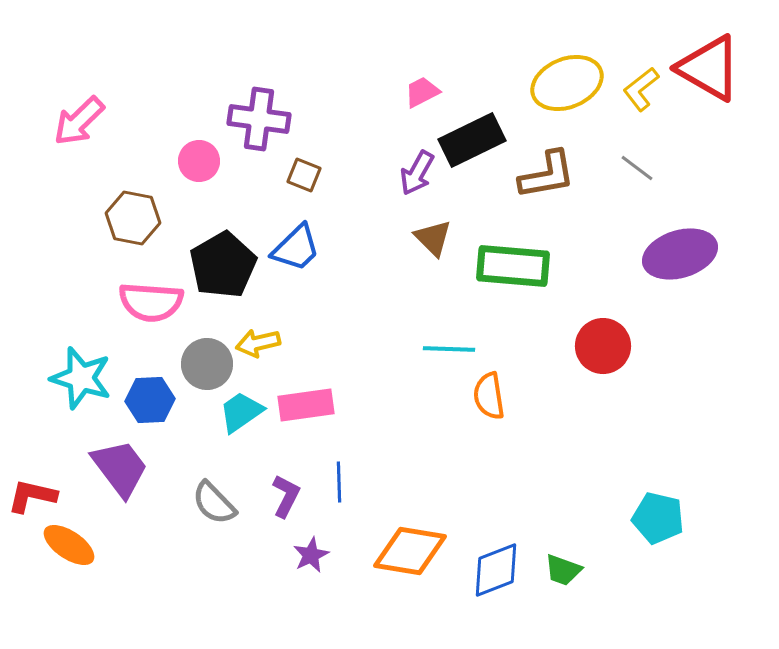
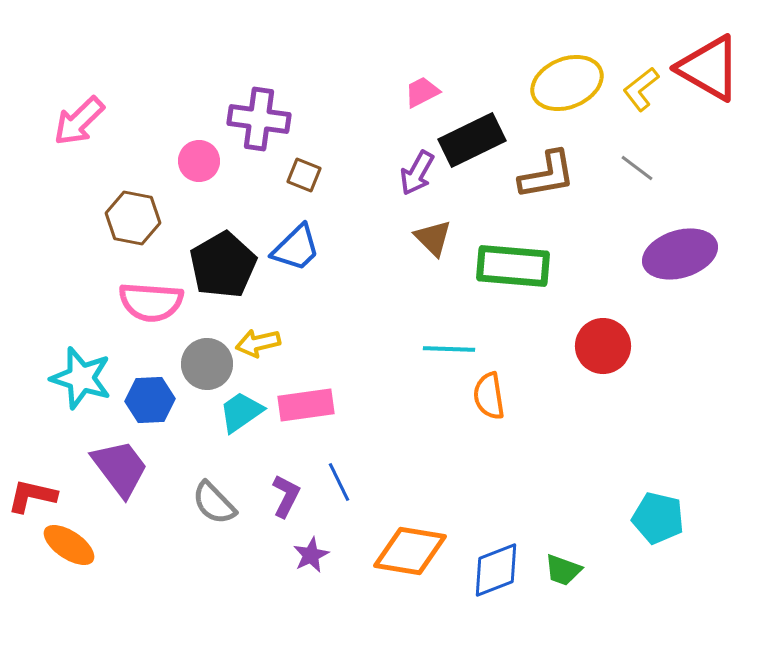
blue line: rotated 24 degrees counterclockwise
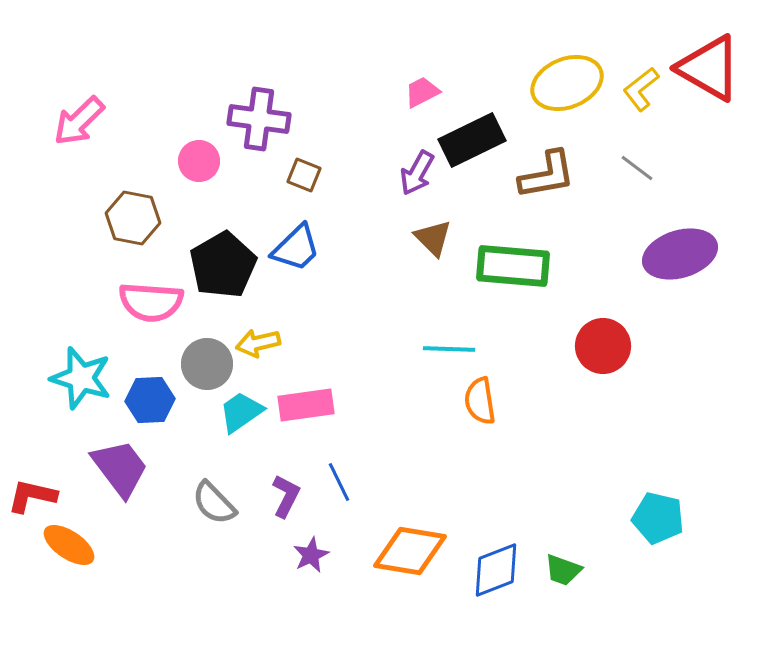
orange semicircle: moved 9 px left, 5 px down
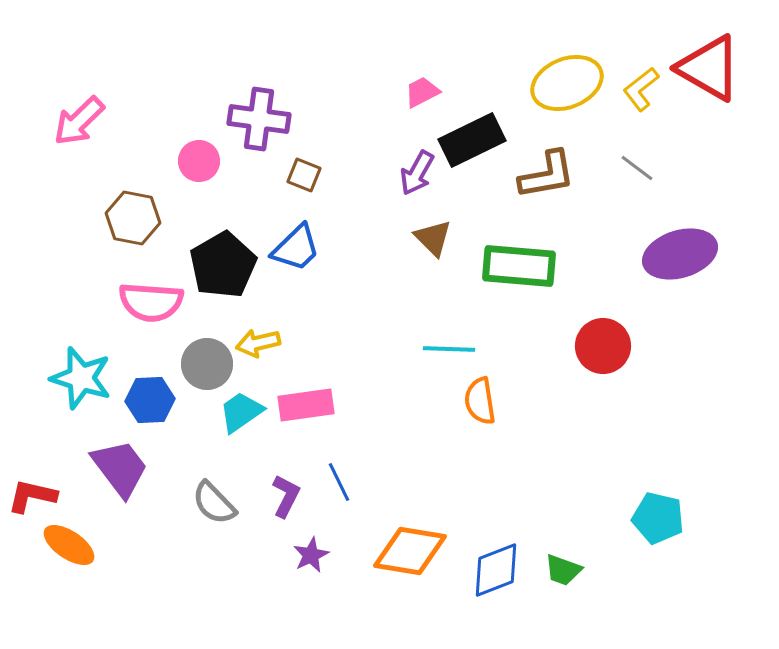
green rectangle: moved 6 px right
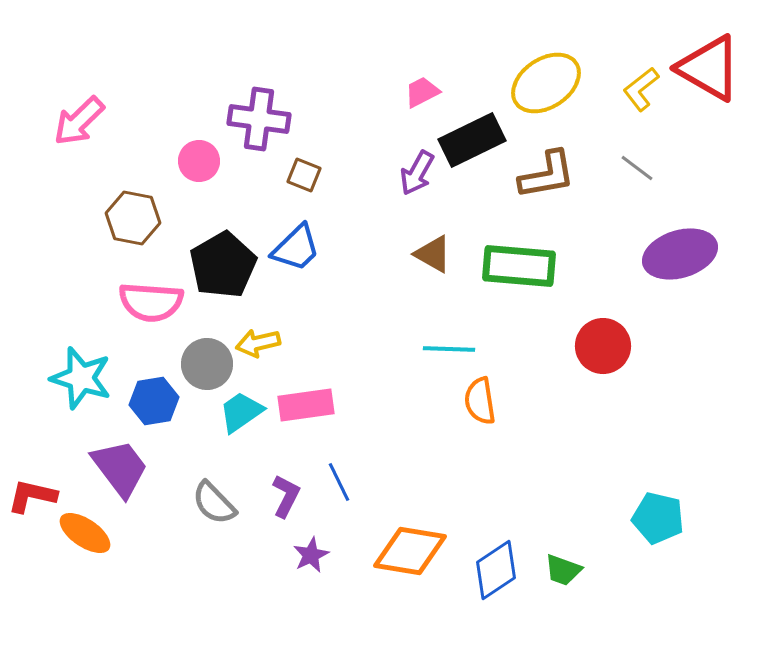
yellow ellipse: moved 21 px left; rotated 12 degrees counterclockwise
brown triangle: moved 16 px down; rotated 15 degrees counterclockwise
blue hexagon: moved 4 px right, 1 px down; rotated 6 degrees counterclockwise
orange ellipse: moved 16 px right, 12 px up
blue diamond: rotated 12 degrees counterclockwise
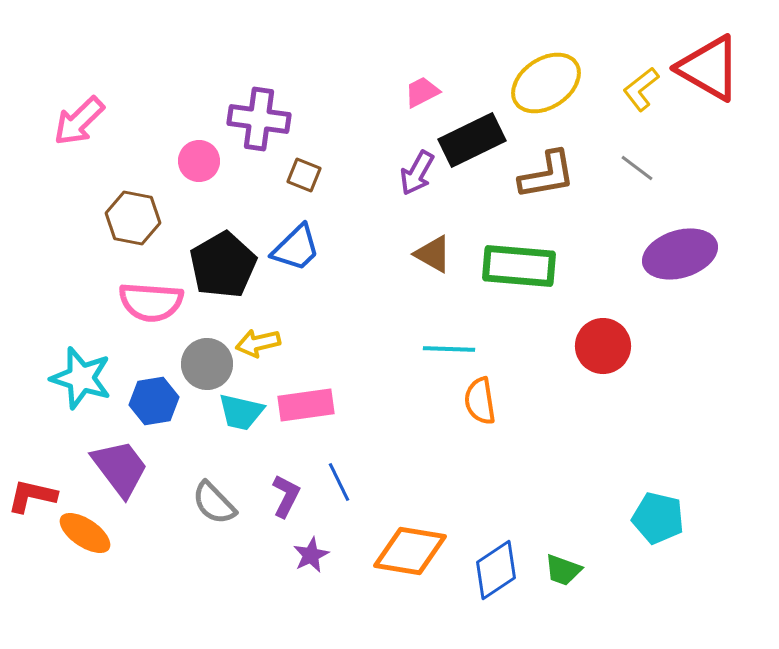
cyan trapezoid: rotated 132 degrees counterclockwise
